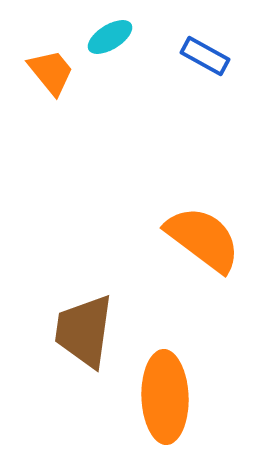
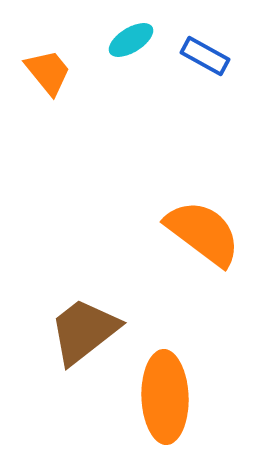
cyan ellipse: moved 21 px right, 3 px down
orange trapezoid: moved 3 px left
orange semicircle: moved 6 px up
brown trapezoid: rotated 44 degrees clockwise
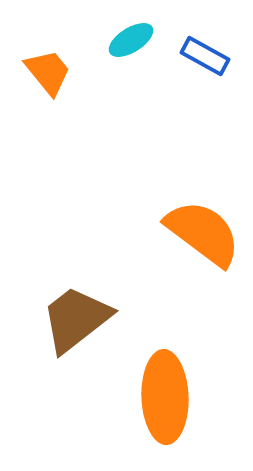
brown trapezoid: moved 8 px left, 12 px up
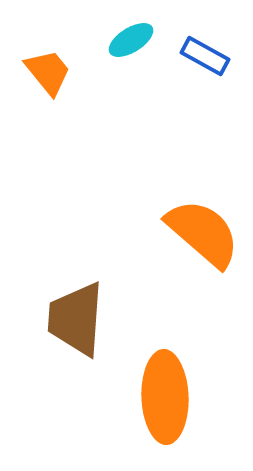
orange semicircle: rotated 4 degrees clockwise
brown trapezoid: rotated 48 degrees counterclockwise
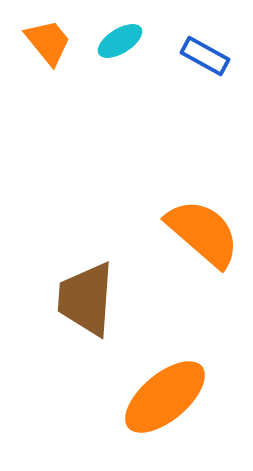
cyan ellipse: moved 11 px left, 1 px down
orange trapezoid: moved 30 px up
brown trapezoid: moved 10 px right, 20 px up
orange ellipse: rotated 52 degrees clockwise
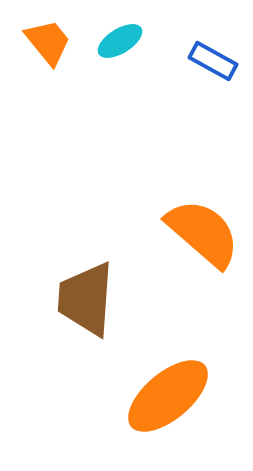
blue rectangle: moved 8 px right, 5 px down
orange ellipse: moved 3 px right, 1 px up
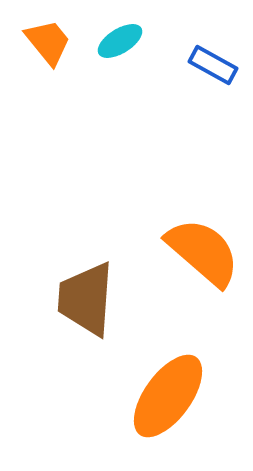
blue rectangle: moved 4 px down
orange semicircle: moved 19 px down
orange ellipse: rotated 14 degrees counterclockwise
